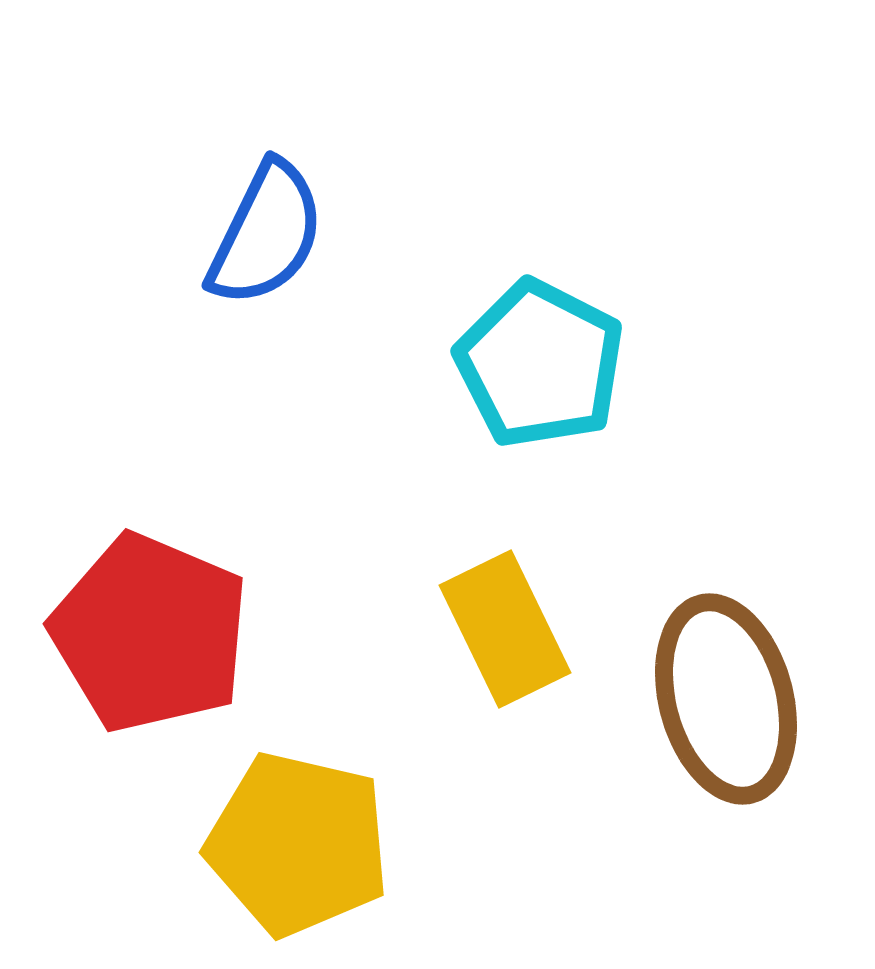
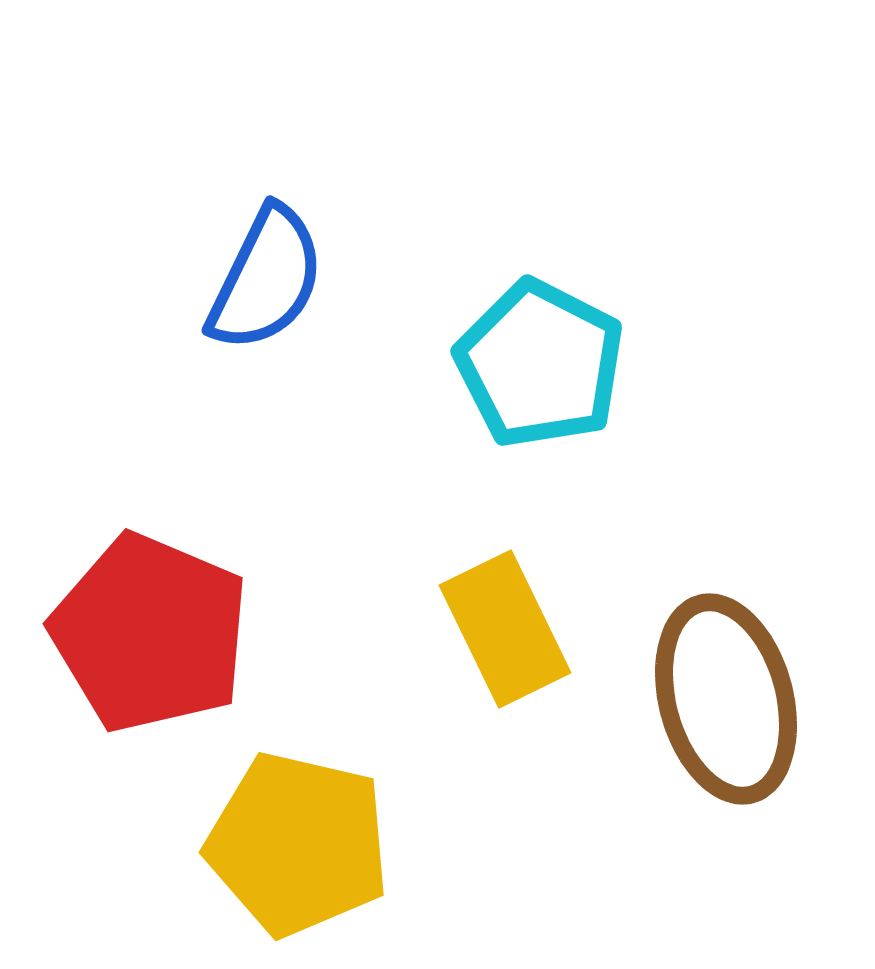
blue semicircle: moved 45 px down
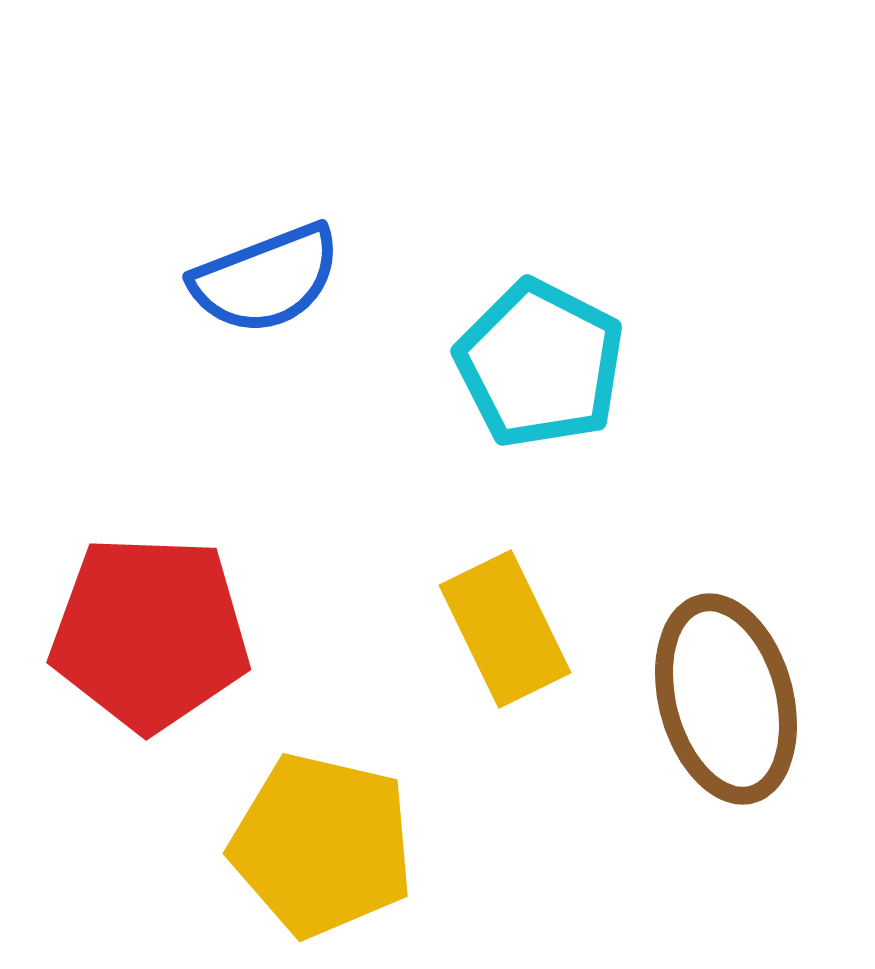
blue semicircle: rotated 43 degrees clockwise
red pentagon: rotated 21 degrees counterclockwise
yellow pentagon: moved 24 px right, 1 px down
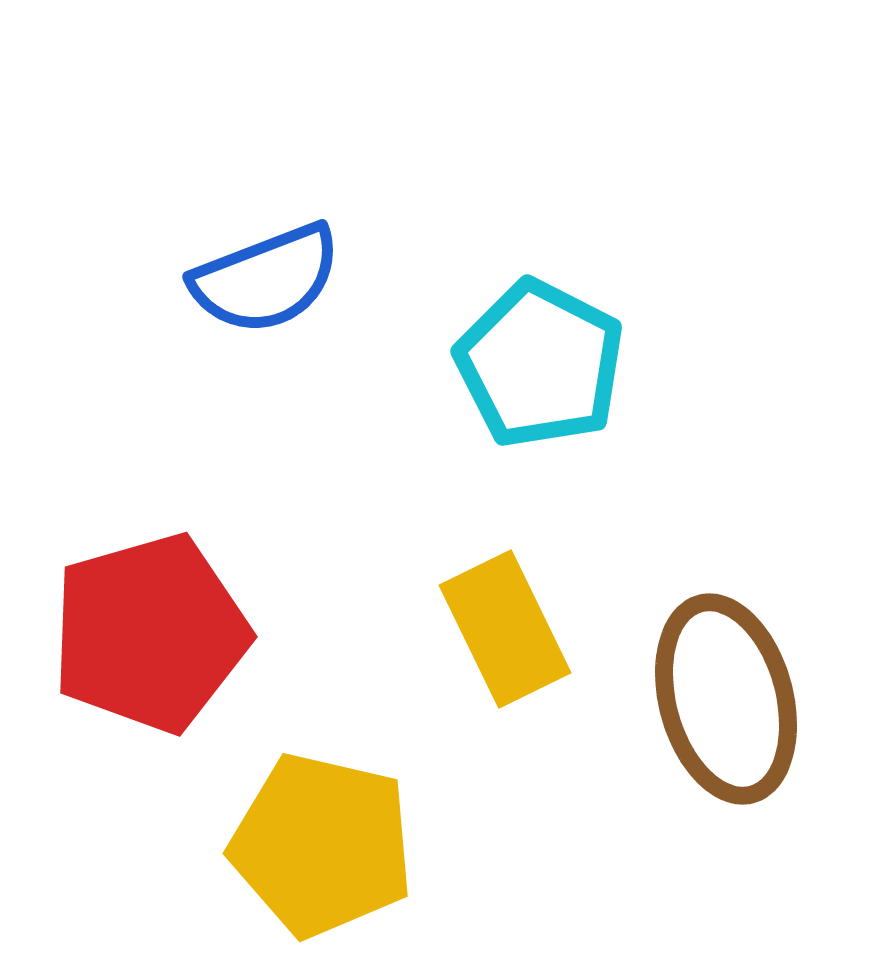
red pentagon: rotated 18 degrees counterclockwise
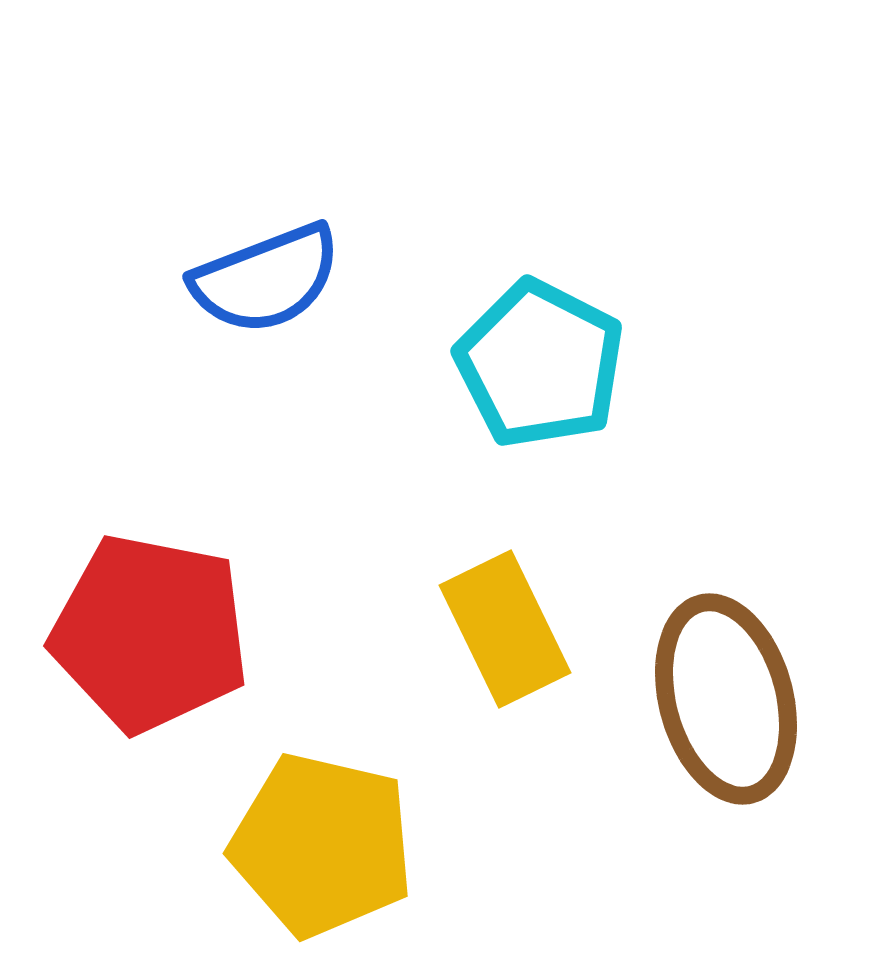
red pentagon: rotated 27 degrees clockwise
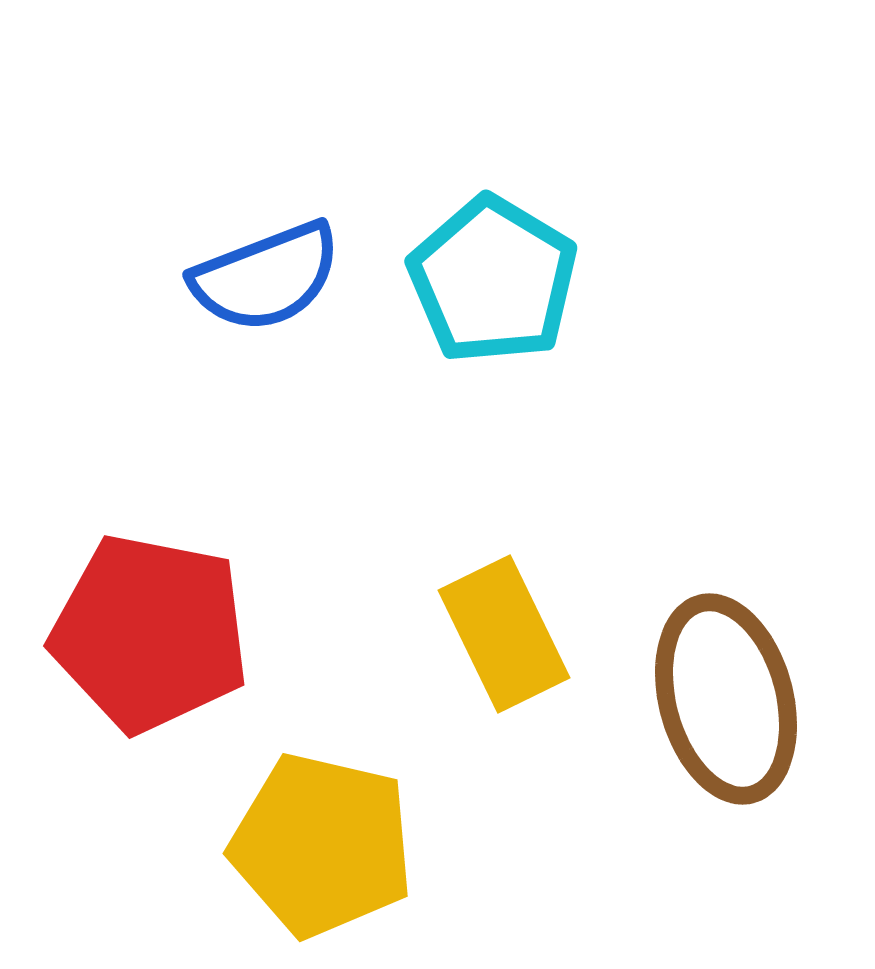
blue semicircle: moved 2 px up
cyan pentagon: moved 47 px left, 84 px up; rotated 4 degrees clockwise
yellow rectangle: moved 1 px left, 5 px down
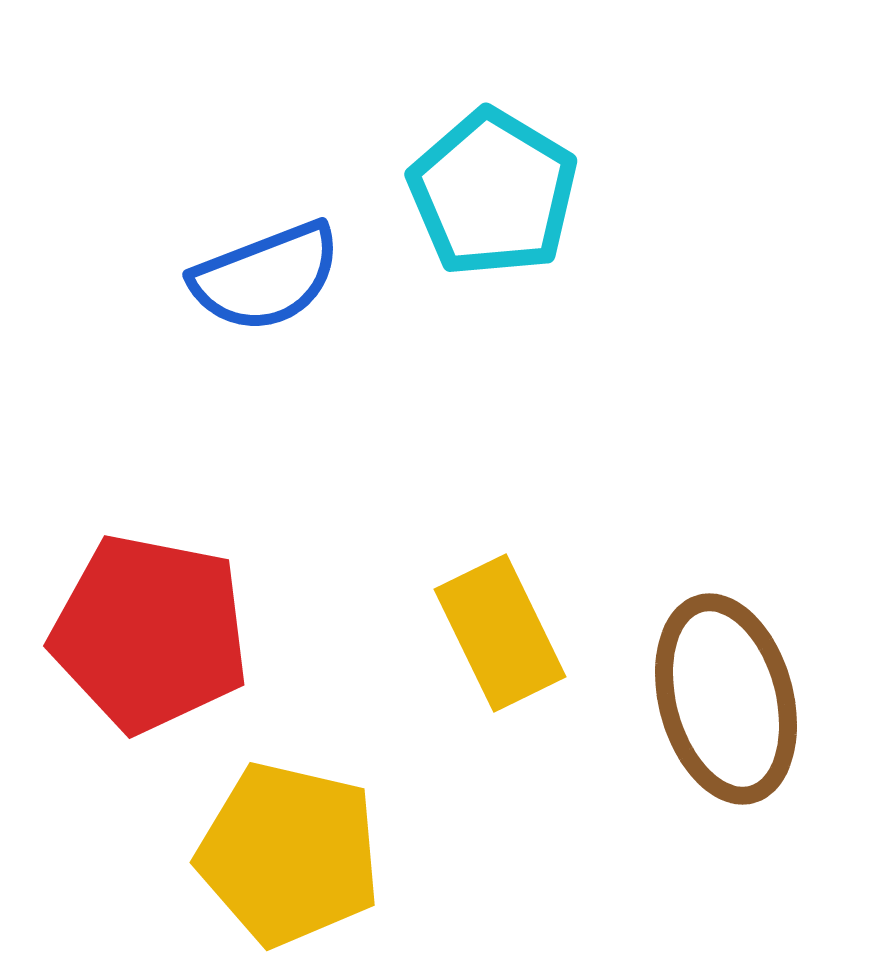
cyan pentagon: moved 87 px up
yellow rectangle: moved 4 px left, 1 px up
yellow pentagon: moved 33 px left, 9 px down
